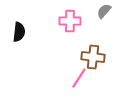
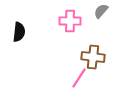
gray semicircle: moved 3 px left
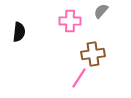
brown cross: moved 3 px up; rotated 15 degrees counterclockwise
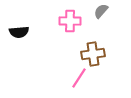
black semicircle: rotated 78 degrees clockwise
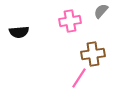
pink cross: rotated 10 degrees counterclockwise
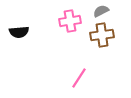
gray semicircle: rotated 21 degrees clockwise
brown cross: moved 9 px right, 19 px up
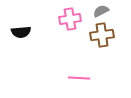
pink cross: moved 2 px up
black semicircle: moved 2 px right
pink line: rotated 60 degrees clockwise
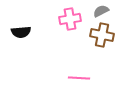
brown cross: rotated 20 degrees clockwise
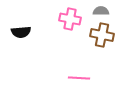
gray semicircle: rotated 28 degrees clockwise
pink cross: rotated 20 degrees clockwise
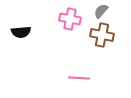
gray semicircle: rotated 49 degrees counterclockwise
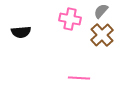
brown cross: rotated 35 degrees clockwise
